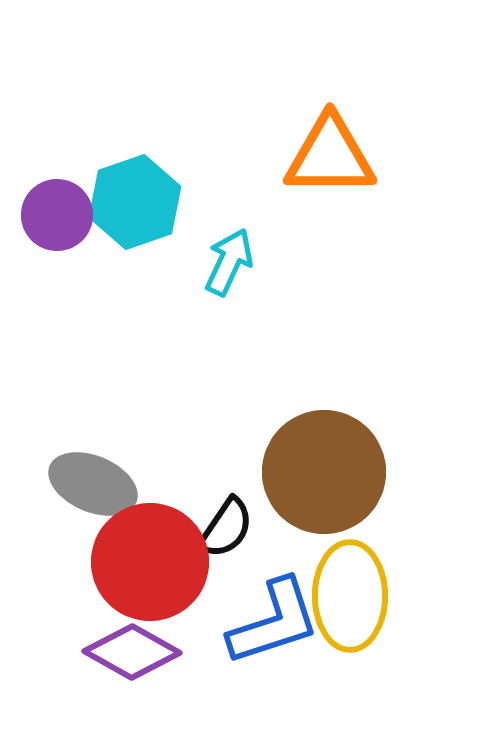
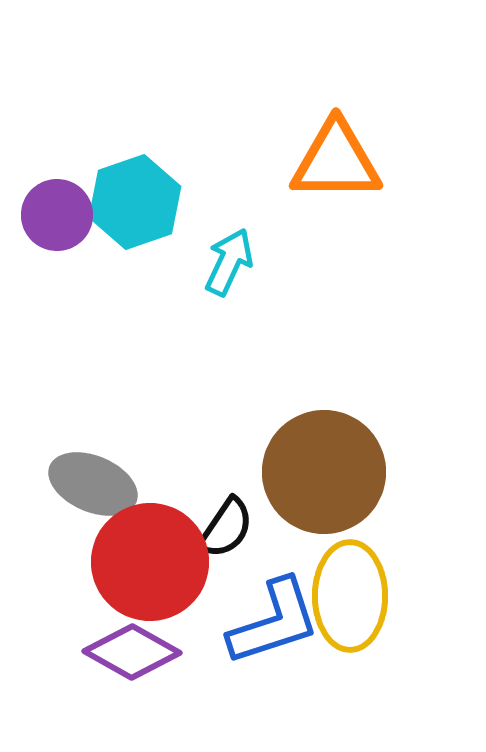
orange triangle: moved 6 px right, 5 px down
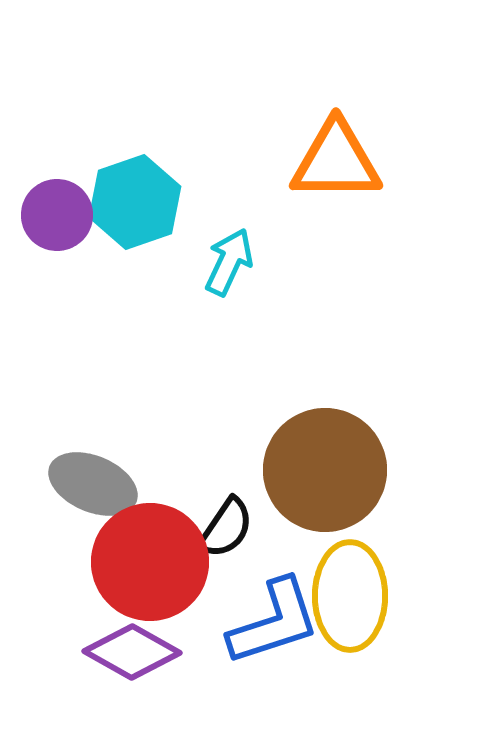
brown circle: moved 1 px right, 2 px up
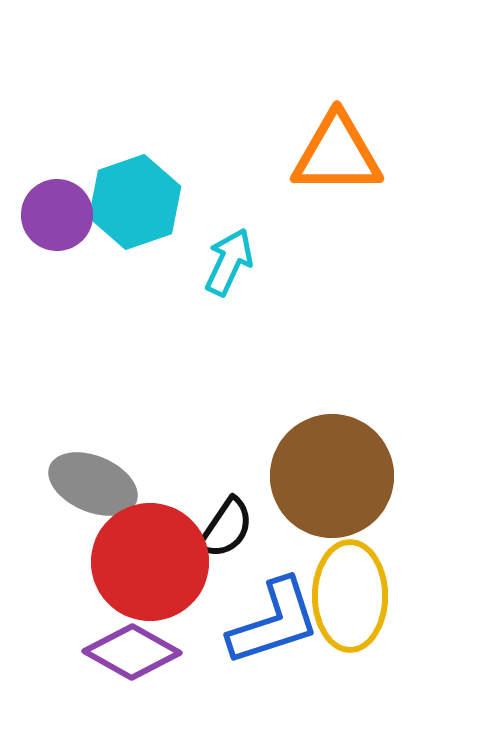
orange triangle: moved 1 px right, 7 px up
brown circle: moved 7 px right, 6 px down
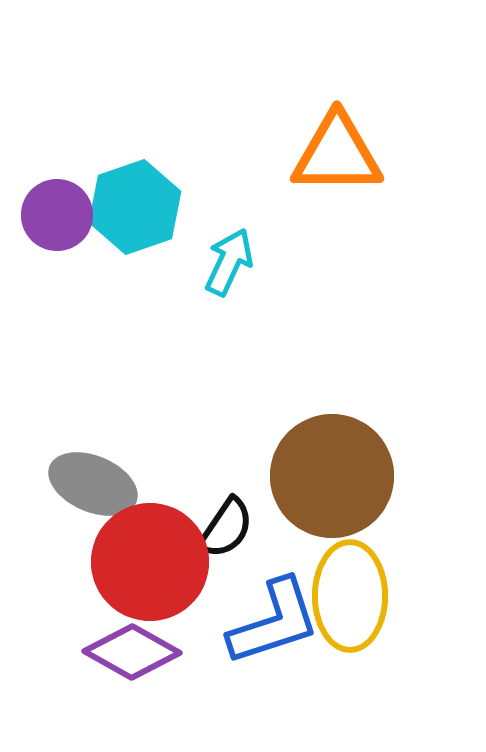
cyan hexagon: moved 5 px down
